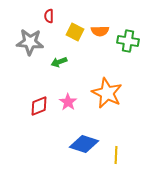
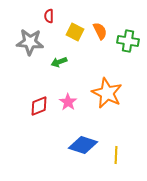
orange semicircle: rotated 114 degrees counterclockwise
blue diamond: moved 1 px left, 1 px down
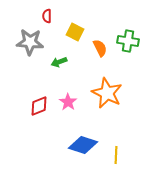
red semicircle: moved 2 px left
orange semicircle: moved 17 px down
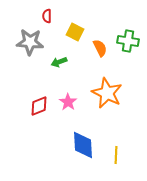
blue diamond: rotated 68 degrees clockwise
